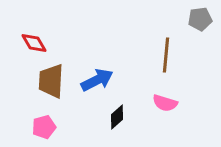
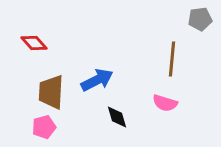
red diamond: rotated 12 degrees counterclockwise
brown line: moved 6 px right, 4 px down
brown trapezoid: moved 11 px down
black diamond: rotated 65 degrees counterclockwise
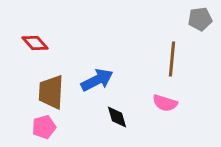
red diamond: moved 1 px right
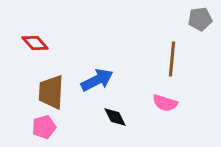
black diamond: moved 2 px left; rotated 10 degrees counterclockwise
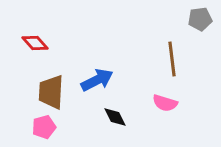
brown line: rotated 12 degrees counterclockwise
